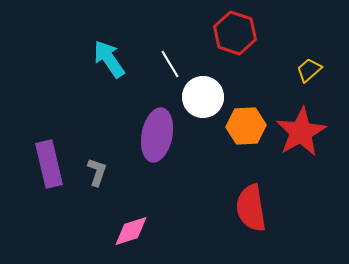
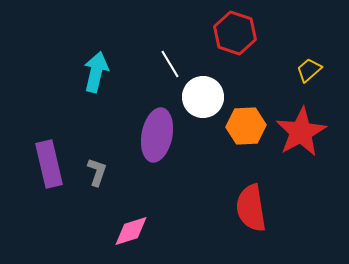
cyan arrow: moved 13 px left, 13 px down; rotated 48 degrees clockwise
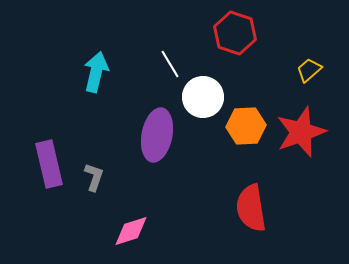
red star: rotated 9 degrees clockwise
gray L-shape: moved 3 px left, 5 px down
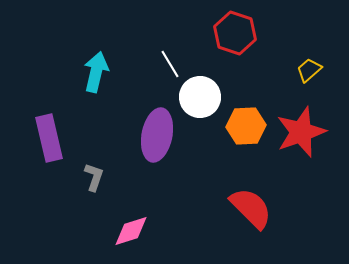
white circle: moved 3 px left
purple rectangle: moved 26 px up
red semicircle: rotated 144 degrees clockwise
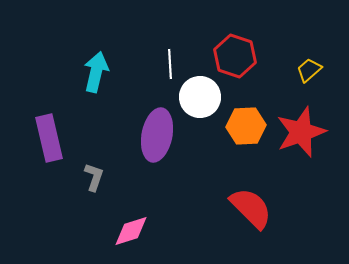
red hexagon: moved 23 px down
white line: rotated 28 degrees clockwise
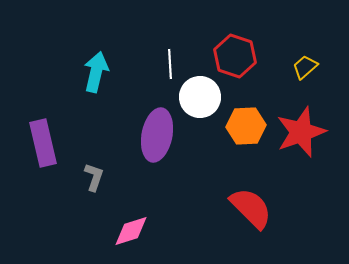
yellow trapezoid: moved 4 px left, 3 px up
purple rectangle: moved 6 px left, 5 px down
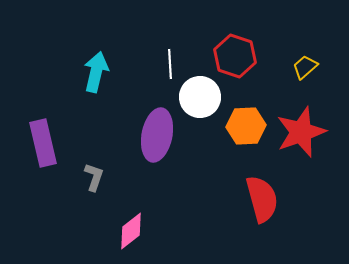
red semicircle: moved 11 px right, 9 px up; rotated 30 degrees clockwise
pink diamond: rotated 21 degrees counterclockwise
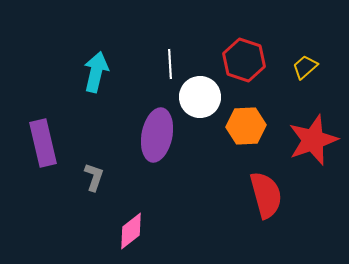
red hexagon: moved 9 px right, 4 px down
red star: moved 12 px right, 8 px down
red semicircle: moved 4 px right, 4 px up
